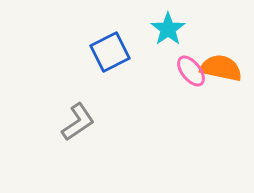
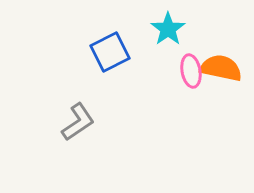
pink ellipse: rotated 28 degrees clockwise
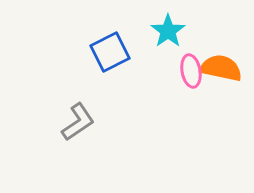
cyan star: moved 2 px down
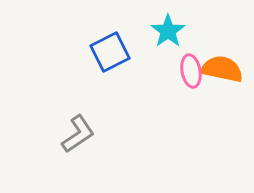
orange semicircle: moved 1 px right, 1 px down
gray L-shape: moved 12 px down
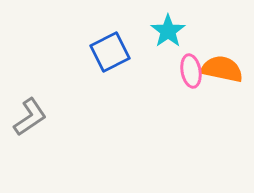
gray L-shape: moved 48 px left, 17 px up
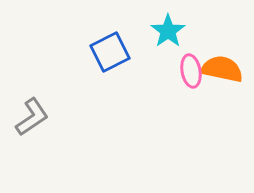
gray L-shape: moved 2 px right
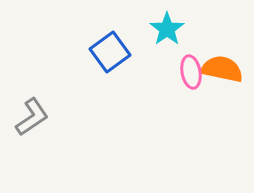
cyan star: moved 1 px left, 2 px up
blue square: rotated 9 degrees counterclockwise
pink ellipse: moved 1 px down
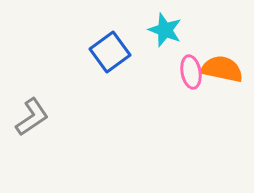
cyan star: moved 2 px left, 1 px down; rotated 16 degrees counterclockwise
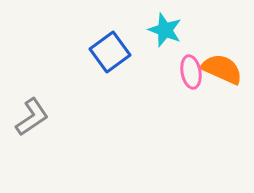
orange semicircle: rotated 12 degrees clockwise
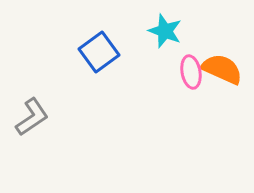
cyan star: moved 1 px down
blue square: moved 11 px left
